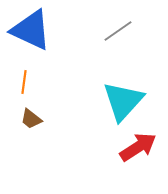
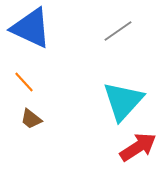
blue triangle: moved 2 px up
orange line: rotated 50 degrees counterclockwise
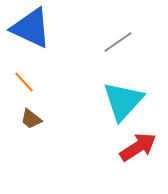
gray line: moved 11 px down
